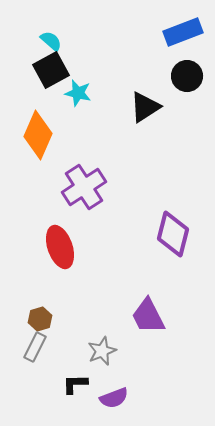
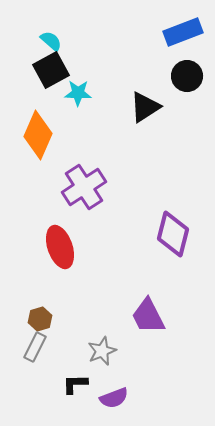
cyan star: rotated 12 degrees counterclockwise
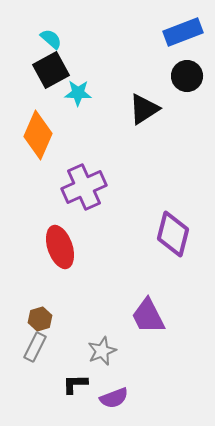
cyan semicircle: moved 2 px up
black triangle: moved 1 px left, 2 px down
purple cross: rotated 9 degrees clockwise
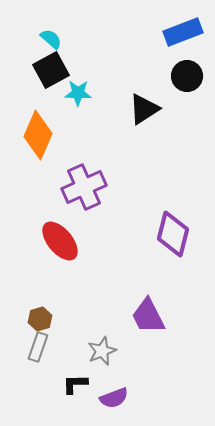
red ellipse: moved 6 px up; rotated 21 degrees counterclockwise
gray rectangle: moved 3 px right; rotated 8 degrees counterclockwise
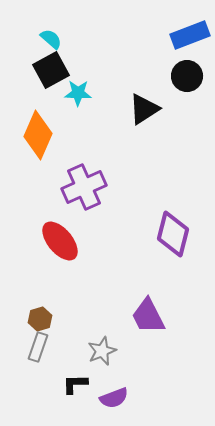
blue rectangle: moved 7 px right, 3 px down
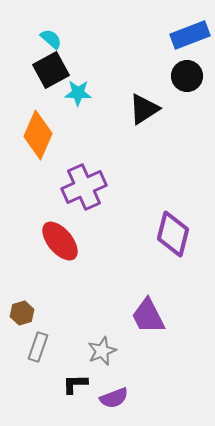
brown hexagon: moved 18 px left, 6 px up
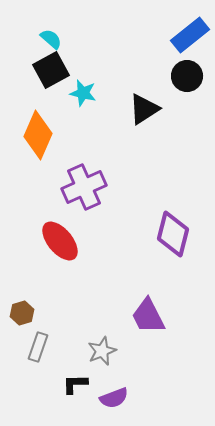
blue rectangle: rotated 18 degrees counterclockwise
cyan star: moved 5 px right; rotated 12 degrees clockwise
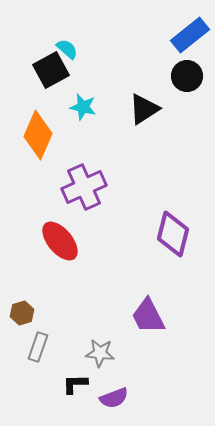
cyan semicircle: moved 16 px right, 10 px down
cyan star: moved 14 px down
gray star: moved 2 px left, 2 px down; rotated 28 degrees clockwise
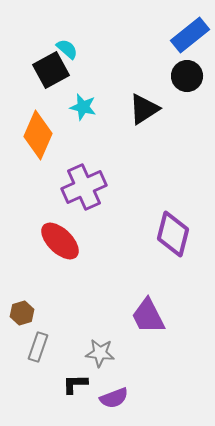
red ellipse: rotated 6 degrees counterclockwise
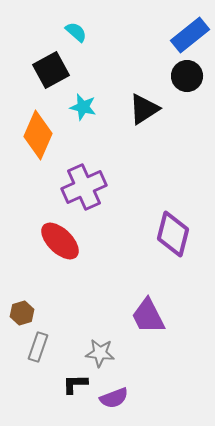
cyan semicircle: moved 9 px right, 17 px up
